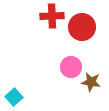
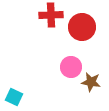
red cross: moved 1 px left, 1 px up
cyan square: rotated 24 degrees counterclockwise
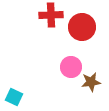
brown star: rotated 18 degrees counterclockwise
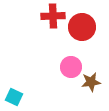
red cross: moved 2 px right, 1 px down
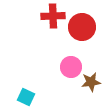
cyan square: moved 12 px right
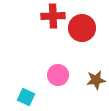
red circle: moved 1 px down
pink circle: moved 13 px left, 8 px down
brown star: moved 5 px right, 2 px up
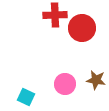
red cross: moved 2 px right, 1 px up
pink circle: moved 7 px right, 9 px down
brown star: rotated 18 degrees clockwise
